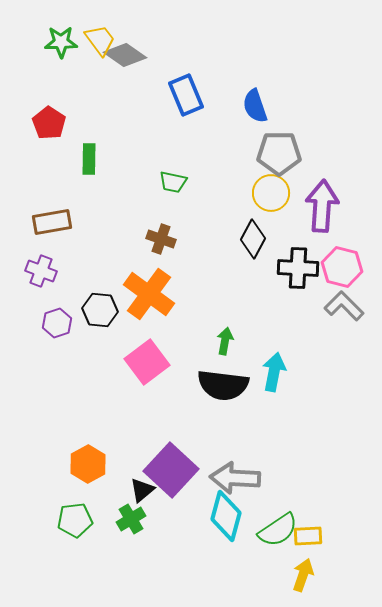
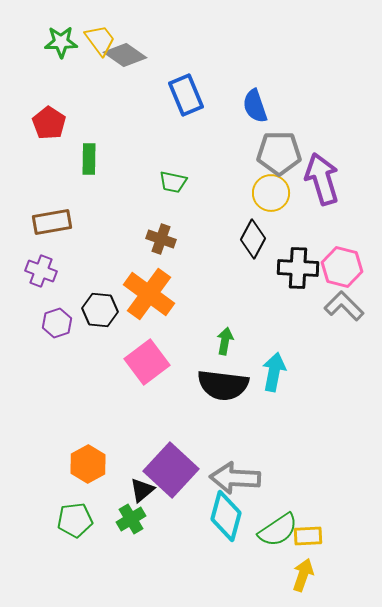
purple arrow: moved 27 px up; rotated 21 degrees counterclockwise
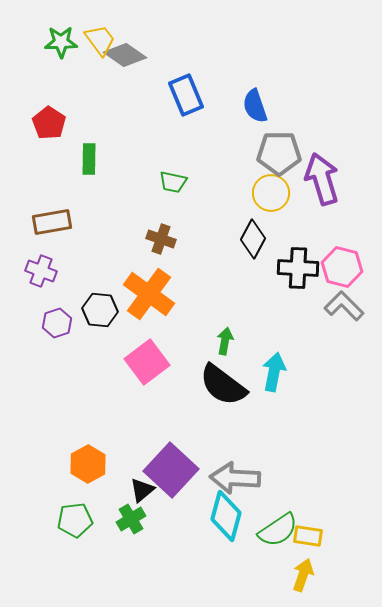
black semicircle: rotated 30 degrees clockwise
yellow rectangle: rotated 12 degrees clockwise
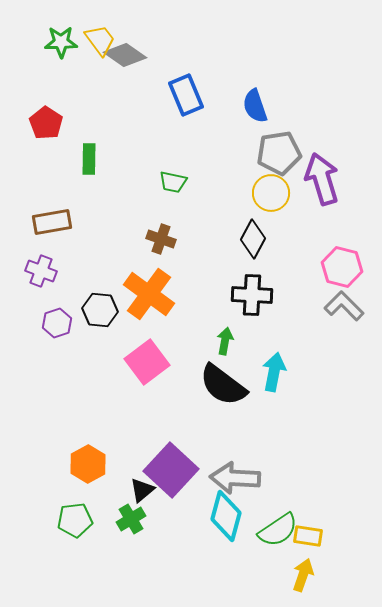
red pentagon: moved 3 px left
gray pentagon: rotated 9 degrees counterclockwise
black cross: moved 46 px left, 27 px down
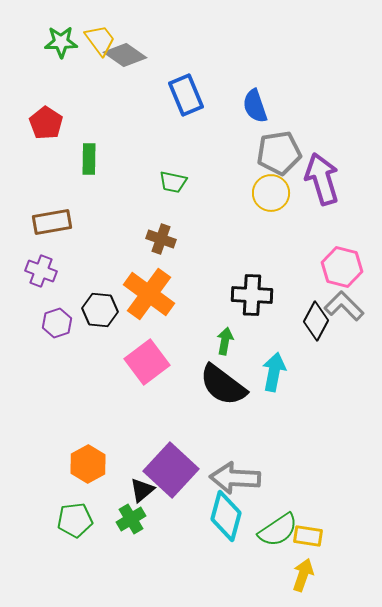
black diamond: moved 63 px right, 82 px down
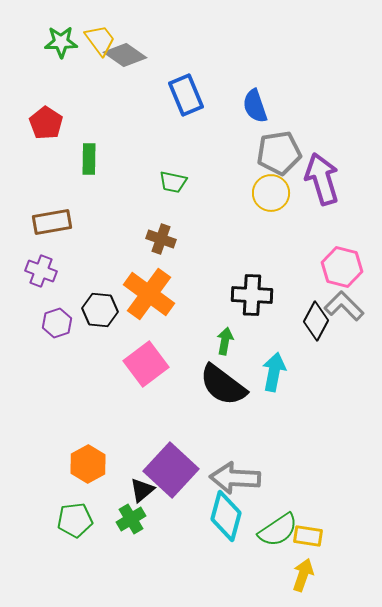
pink square: moved 1 px left, 2 px down
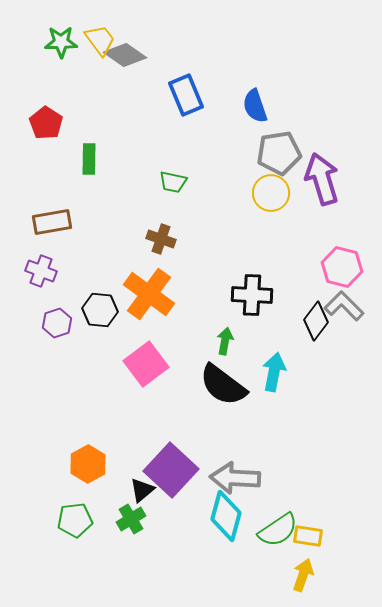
black diamond: rotated 9 degrees clockwise
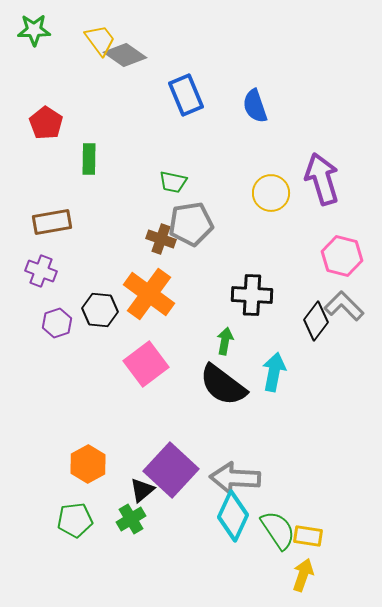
green star: moved 27 px left, 12 px up
gray pentagon: moved 88 px left, 71 px down
pink hexagon: moved 11 px up
cyan diamond: moved 7 px right; rotated 9 degrees clockwise
green semicircle: rotated 90 degrees counterclockwise
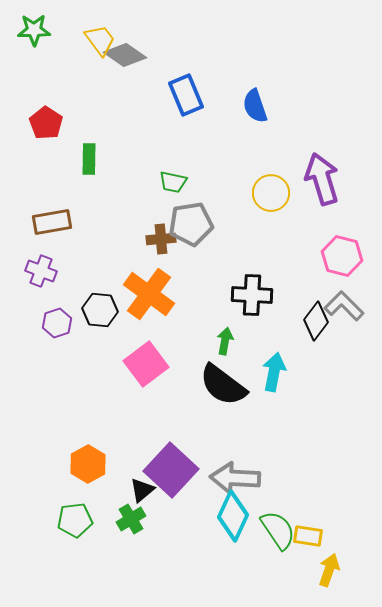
brown cross: rotated 24 degrees counterclockwise
yellow arrow: moved 26 px right, 5 px up
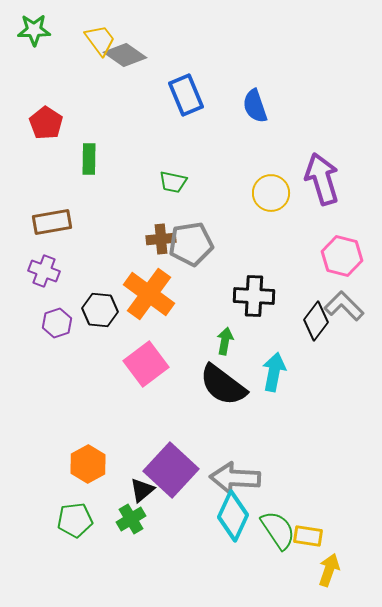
gray pentagon: moved 20 px down
purple cross: moved 3 px right
black cross: moved 2 px right, 1 px down
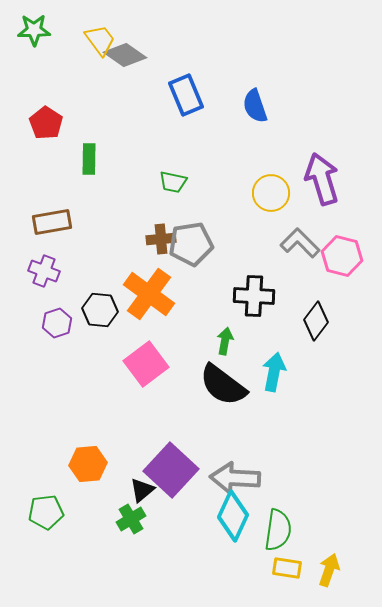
gray L-shape: moved 44 px left, 63 px up
orange hexagon: rotated 24 degrees clockwise
green pentagon: moved 29 px left, 8 px up
green semicircle: rotated 42 degrees clockwise
yellow rectangle: moved 21 px left, 32 px down
